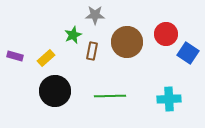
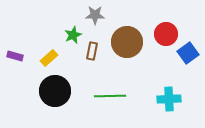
blue square: rotated 20 degrees clockwise
yellow rectangle: moved 3 px right
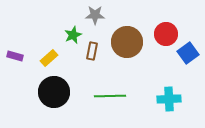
black circle: moved 1 px left, 1 px down
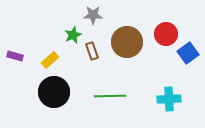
gray star: moved 2 px left
brown rectangle: rotated 30 degrees counterclockwise
yellow rectangle: moved 1 px right, 2 px down
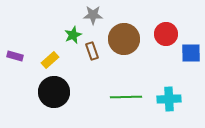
brown circle: moved 3 px left, 3 px up
blue square: moved 3 px right; rotated 35 degrees clockwise
green line: moved 16 px right, 1 px down
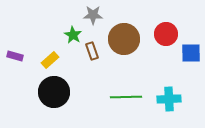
green star: rotated 18 degrees counterclockwise
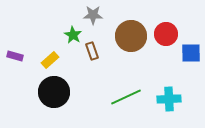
brown circle: moved 7 px right, 3 px up
green line: rotated 24 degrees counterclockwise
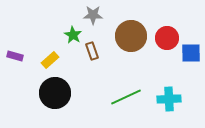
red circle: moved 1 px right, 4 px down
black circle: moved 1 px right, 1 px down
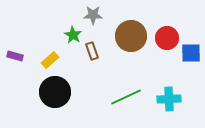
black circle: moved 1 px up
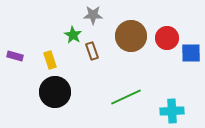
yellow rectangle: rotated 66 degrees counterclockwise
cyan cross: moved 3 px right, 12 px down
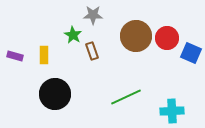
brown circle: moved 5 px right
blue square: rotated 25 degrees clockwise
yellow rectangle: moved 6 px left, 5 px up; rotated 18 degrees clockwise
black circle: moved 2 px down
